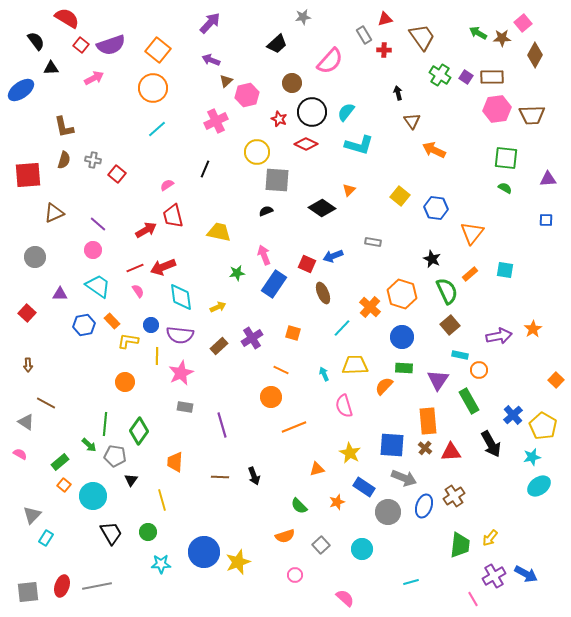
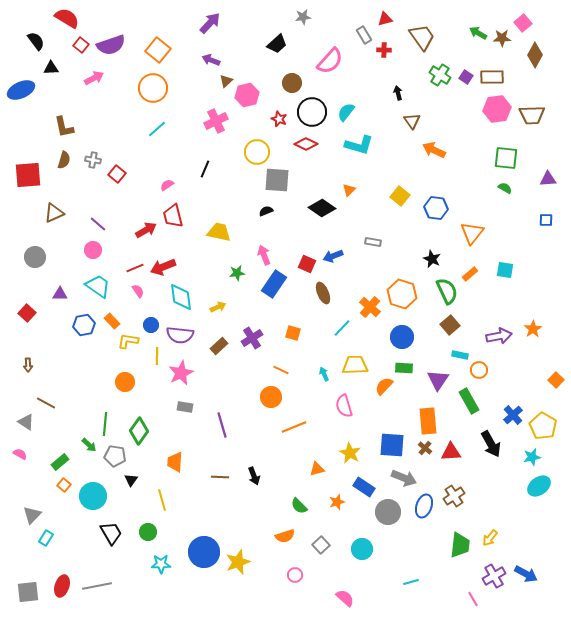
blue ellipse at (21, 90): rotated 12 degrees clockwise
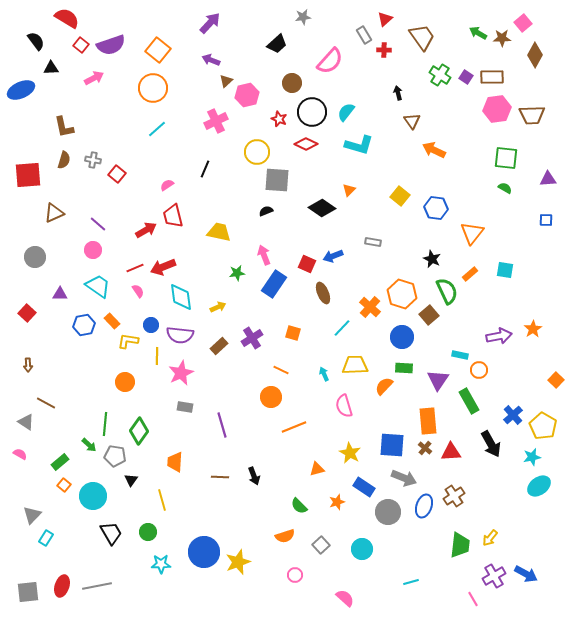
red triangle at (385, 19): rotated 28 degrees counterclockwise
brown square at (450, 325): moved 21 px left, 10 px up
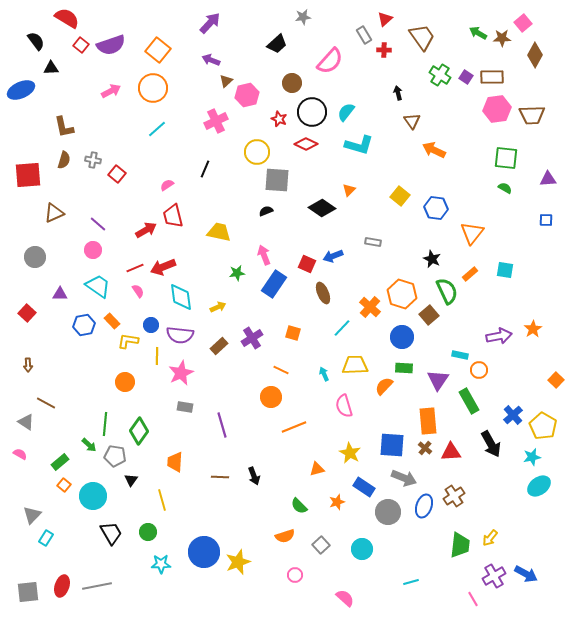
pink arrow at (94, 78): moved 17 px right, 13 px down
